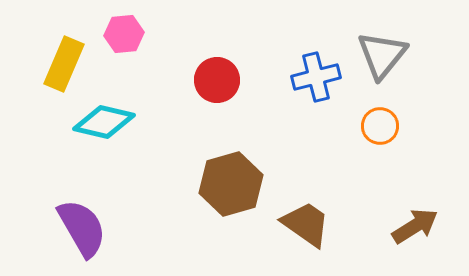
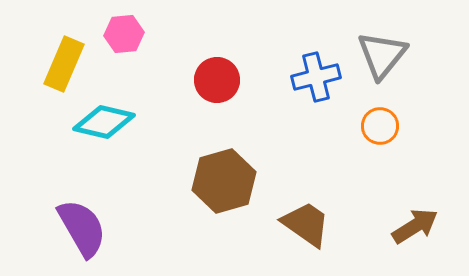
brown hexagon: moved 7 px left, 3 px up
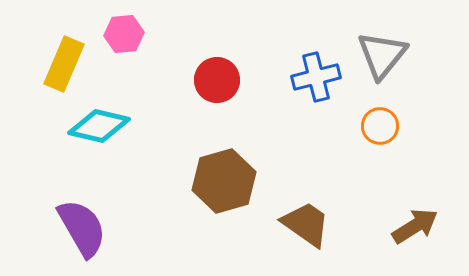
cyan diamond: moved 5 px left, 4 px down
